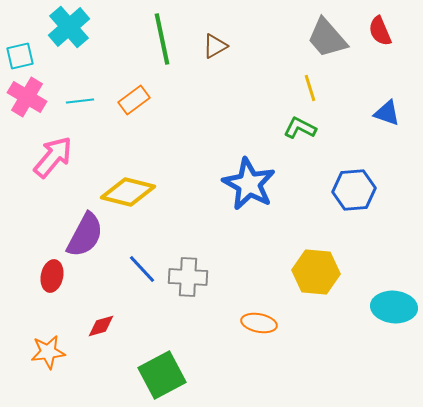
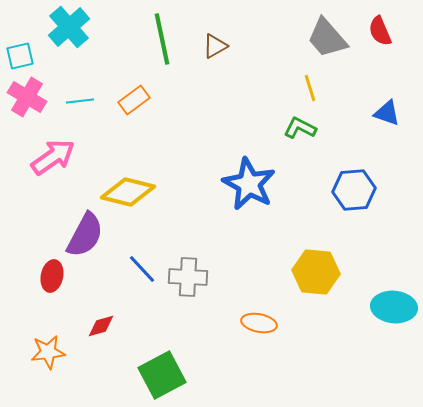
pink arrow: rotated 15 degrees clockwise
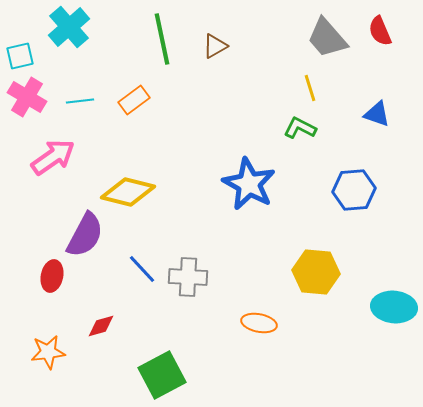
blue triangle: moved 10 px left, 1 px down
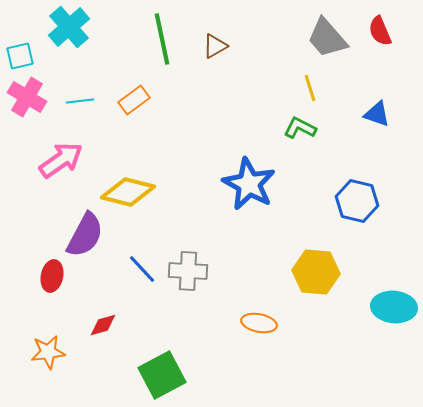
pink arrow: moved 8 px right, 3 px down
blue hexagon: moved 3 px right, 11 px down; rotated 18 degrees clockwise
gray cross: moved 6 px up
red diamond: moved 2 px right, 1 px up
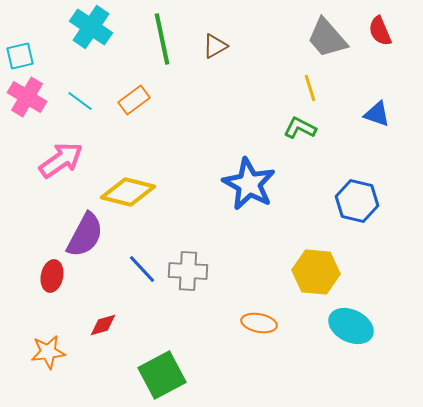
cyan cross: moved 22 px right; rotated 15 degrees counterclockwise
cyan line: rotated 44 degrees clockwise
cyan ellipse: moved 43 px left, 19 px down; rotated 21 degrees clockwise
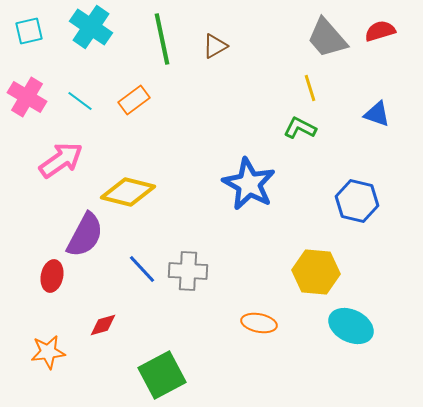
red semicircle: rotated 96 degrees clockwise
cyan square: moved 9 px right, 25 px up
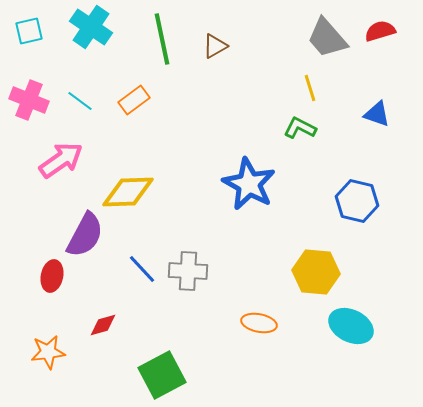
pink cross: moved 2 px right, 3 px down; rotated 9 degrees counterclockwise
yellow diamond: rotated 16 degrees counterclockwise
